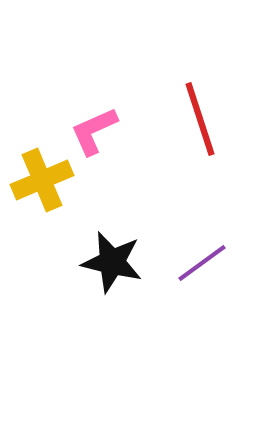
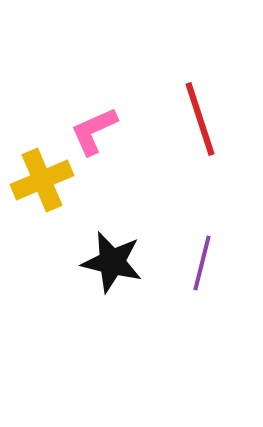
purple line: rotated 40 degrees counterclockwise
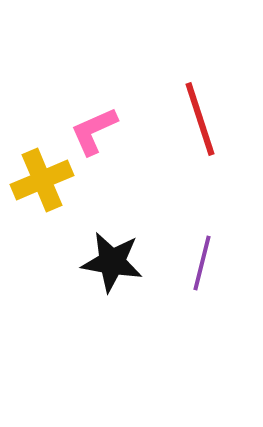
black star: rotated 4 degrees counterclockwise
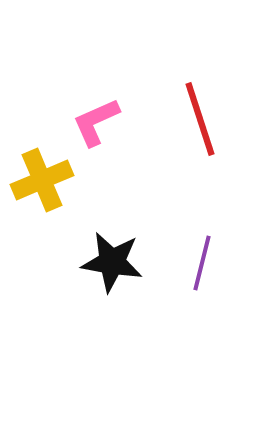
pink L-shape: moved 2 px right, 9 px up
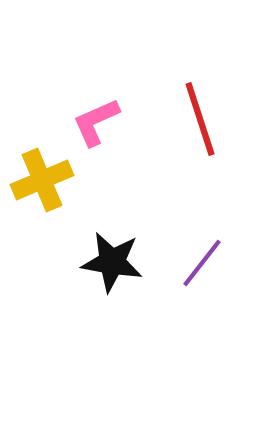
purple line: rotated 24 degrees clockwise
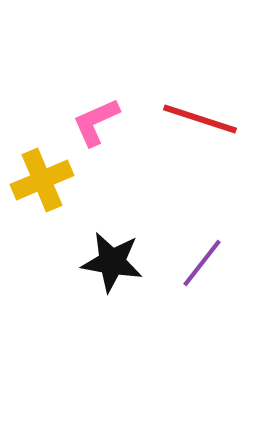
red line: rotated 54 degrees counterclockwise
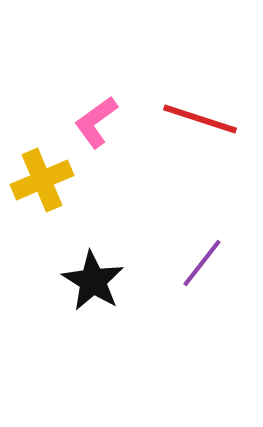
pink L-shape: rotated 12 degrees counterclockwise
black star: moved 19 px left, 19 px down; rotated 22 degrees clockwise
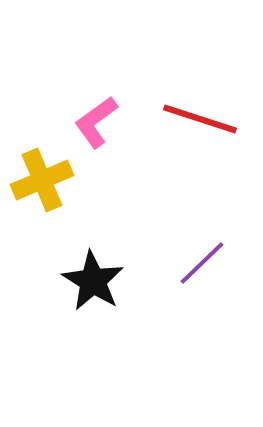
purple line: rotated 8 degrees clockwise
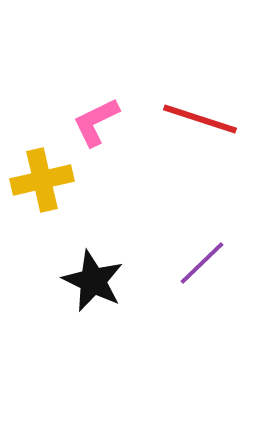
pink L-shape: rotated 10 degrees clockwise
yellow cross: rotated 10 degrees clockwise
black star: rotated 6 degrees counterclockwise
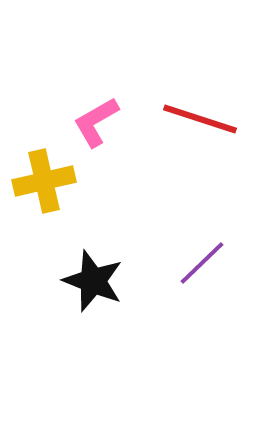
pink L-shape: rotated 4 degrees counterclockwise
yellow cross: moved 2 px right, 1 px down
black star: rotated 4 degrees counterclockwise
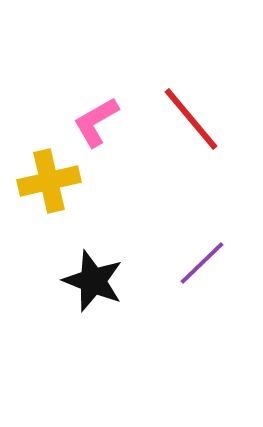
red line: moved 9 px left; rotated 32 degrees clockwise
yellow cross: moved 5 px right
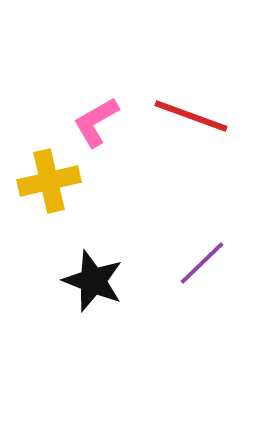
red line: moved 3 px up; rotated 30 degrees counterclockwise
